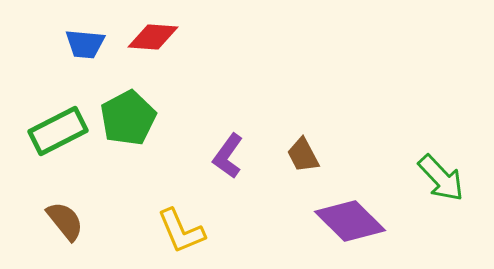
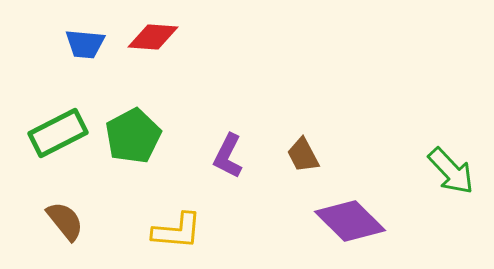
green pentagon: moved 5 px right, 18 px down
green rectangle: moved 2 px down
purple L-shape: rotated 9 degrees counterclockwise
green arrow: moved 10 px right, 7 px up
yellow L-shape: moved 4 px left; rotated 62 degrees counterclockwise
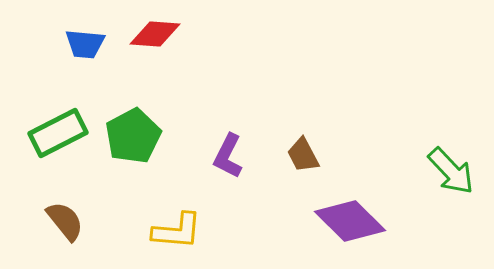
red diamond: moved 2 px right, 3 px up
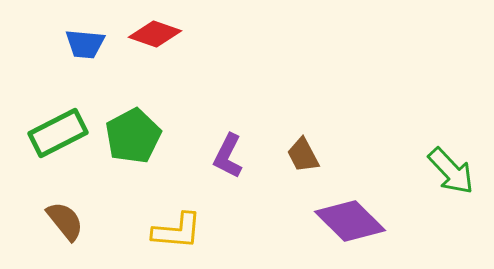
red diamond: rotated 15 degrees clockwise
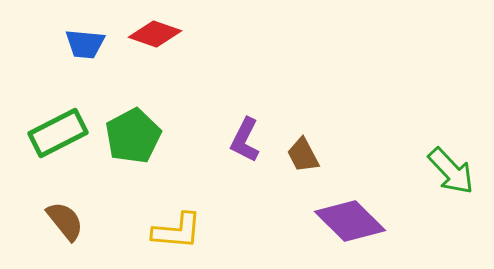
purple L-shape: moved 17 px right, 16 px up
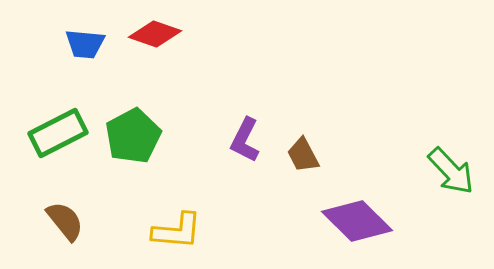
purple diamond: moved 7 px right
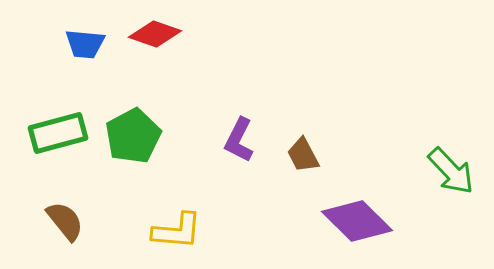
green rectangle: rotated 12 degrees clockwise
purple L-shape: moved 6 px left
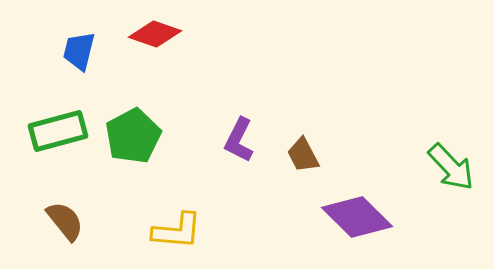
blue trapezoid: moved 6 px left, 7 px down; rotated 99 degrees clockwise
green rectangle: moved 2 px up
green arrow: moved 4 px up
purple diamond: moved 4 px up
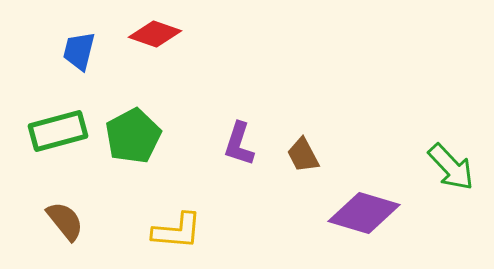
purple L-shape: moved 4 px down; rotated 9 degrees counterclockwise
purple diamond: moved 7 px right, 4 px up; rotated 28 degrees counterclockwise
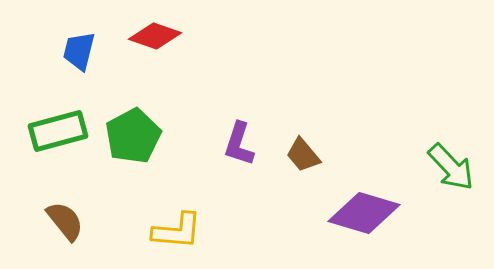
red diamond: moved 2 px down
brown trapezoid: rotated 12 degrees counterclockwise
